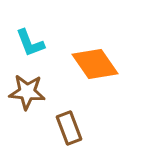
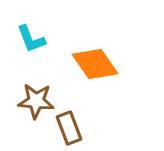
cyan L-shape: moved 1 px right, 4 px up
brown star: moved 9 px right, 9 px down
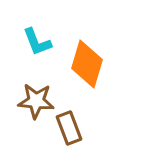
cyan L-shape: moved 6 px right, 3 px down
orange diamond: moved 8 px left; rotated 51 degrees clockwise
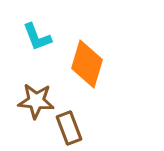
cyan L-shape: moved 5 px up
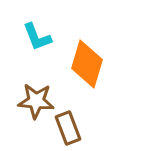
brown rectangle: moved 1 px left
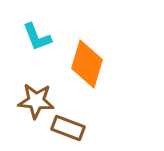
brown rectangle: rotated 48 degrees counterclockwise
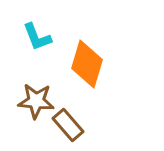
brown rectangle: moved 3 px up; rotated 28 degrees clockwise
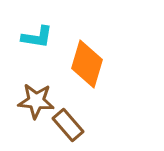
cyan L-shape: rotated 60 degrees counterclockwise
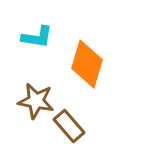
brown star: rotated 6 degrees clockwise
brown rectangle: moved 1 px right, 1 px down
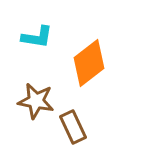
orange diamond: moved 2 px right, 1 px up; rotated 36 degrees clockwise
brown rectangle: moved 4 px right, 1 px down; rotated 16 degrees clockwise
